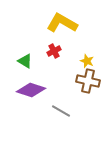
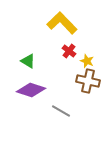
yellow L-shape: rotated 16 degrees clockwise
red cross: moved 15 px right; rotated 24 degrees counterclockwise
green triangle: moved 3 px right
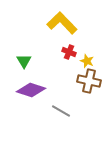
red cross: moved 1 px down; rotated 16 degrees counterclockwise
green triangle: moved 4 px left; rotated 28 degrees clockwise
brown cross: moved 1 px right
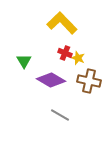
red cross: moved 4 px left, 1 px down
yellow star: moved 9 px left, 3 px up
purple diamond: moved 20 px right, 10 px up; rotated 12 degrees clockwise
gray line: moved 1 px left, 4 px down
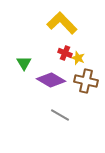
green triangle: moved 2 px down
brown cross: moved 3 px left
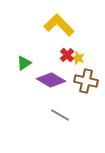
yellow L-shape: moved 3 px left, 2 px down
red cross: moved 2 px right, 2 px down; rotated 24 degrees clockwise
green triangle: rotated 28 degrees clockwise
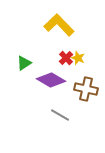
red cross: moved 1 px left, 3 px down
brown cross: moved 8 px down
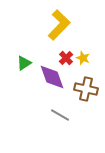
yellow L-shape: rotated 88 degrees clockwise
yellow star: moved 5 px right
purple diamond: moved 1 px right, 3 px up; rotated 40 degrees clockwise
